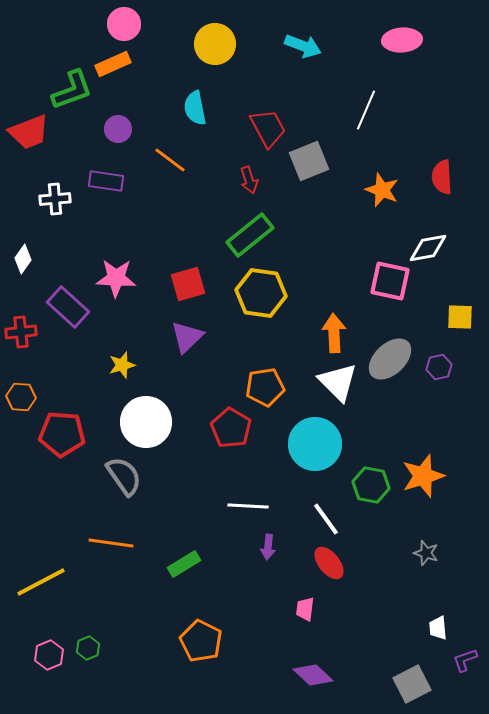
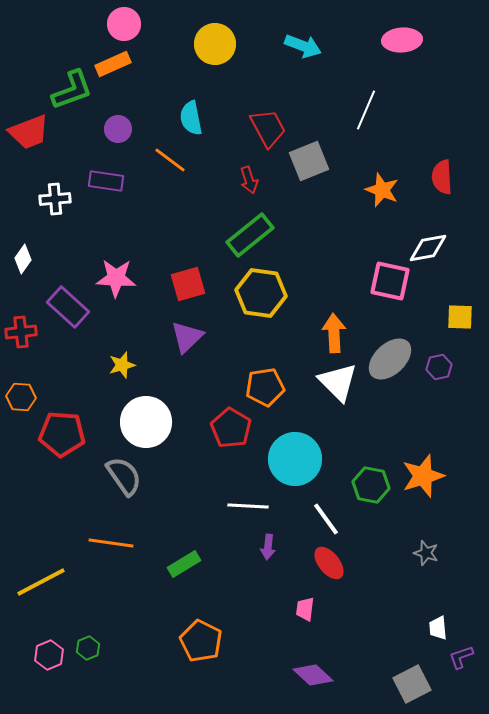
cyan semicircle at (195, 108): moved 4 px left, 10 px down
cyan circle at (315, 444): moved 20 px left, 15 px down
purple L-shape at (465, 660): moved 4 px left, 3 px up
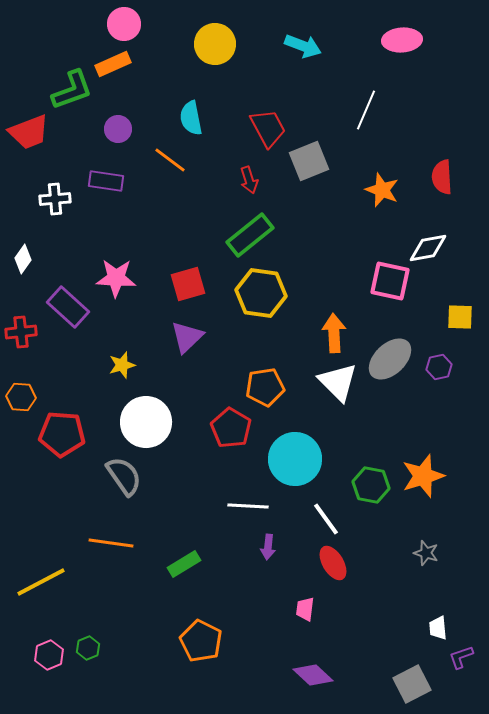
red ellipse at (329, 563): moved 4 px right; rotated 8 degrees clockwise
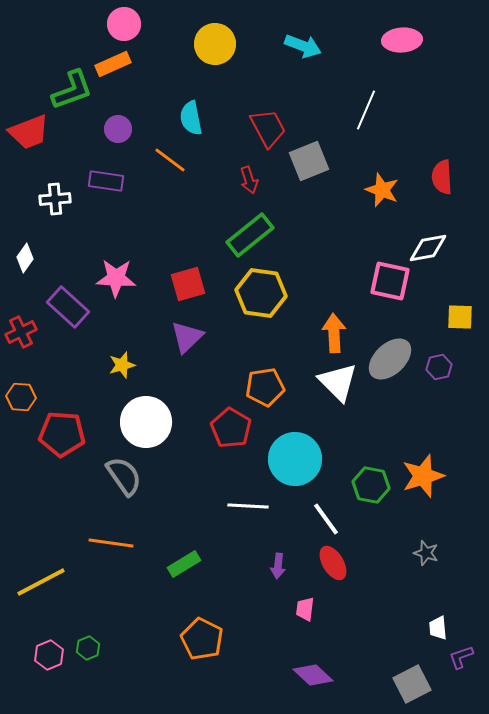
white diamond at (23, 259): moved 2 px right, 1 px up
red cross at (21, 332): rotated 20 degrees counterclockwise
purple arrow at (268, 547): moved 10 px right, 19 px down
orange pentagon at (201, 641): moved 1 px right, 2 px up
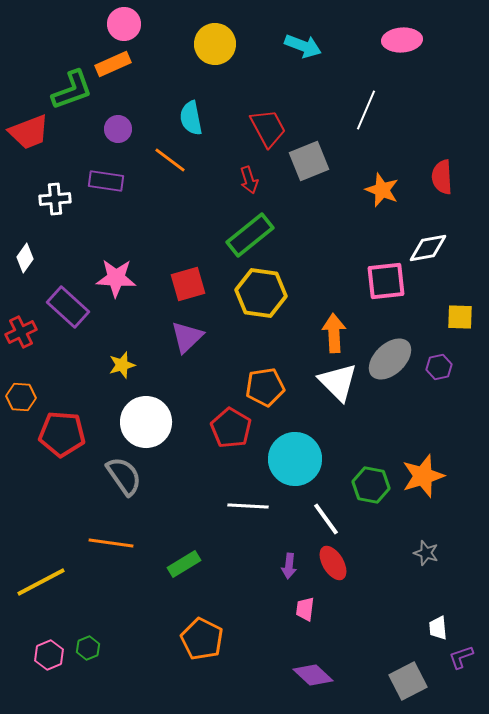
pink square at (390, 281): moved 4 px left; rotated 18 degrees counterclockwise
purple arrow at (278, 566): moved 11 px right
gray square at (412, 684): moved 4 px left, 3 px up
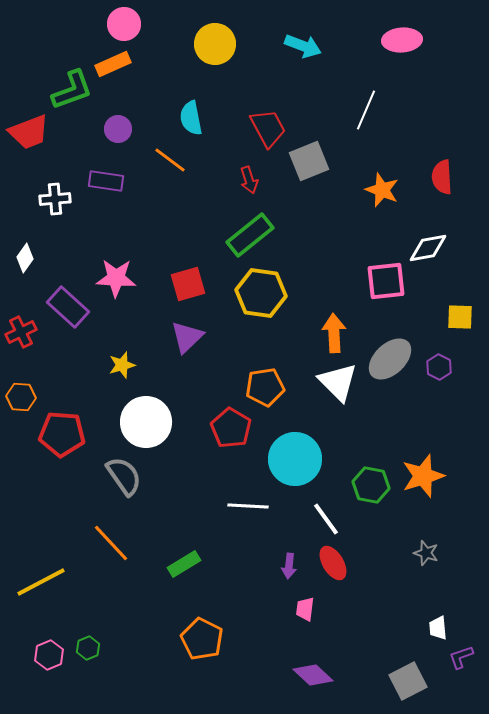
purple hexagon at (439, 367): rotated 20 degrees counterclockwise
orange line at (111, 543): rotated 39 degrees clockwise
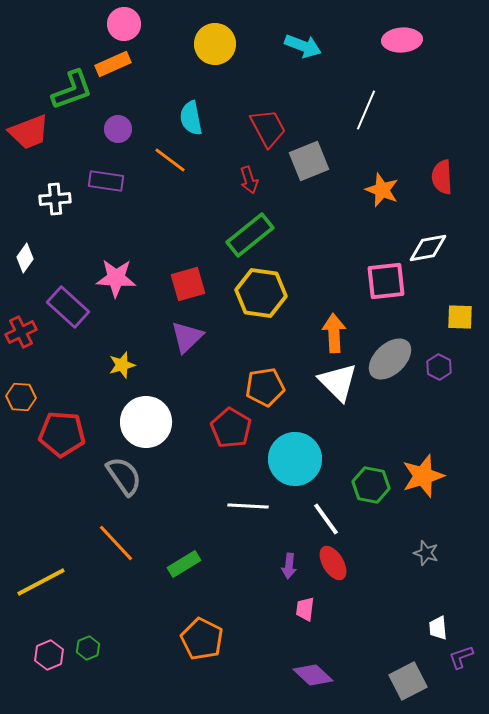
orange line at (111, 543): moved 5 px right
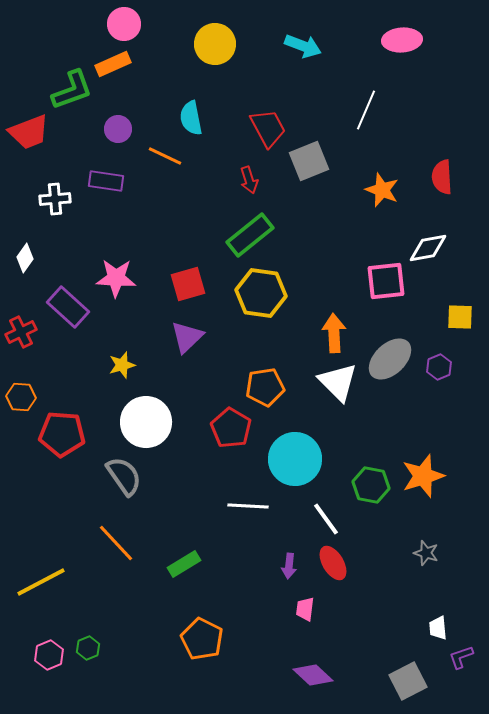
orange line at (170, 160): moved 5 px left, 4 px up; rotated 12 degrees counterclockwise
purple hexagon at (439, 367): rotated 10 degrees clockwise
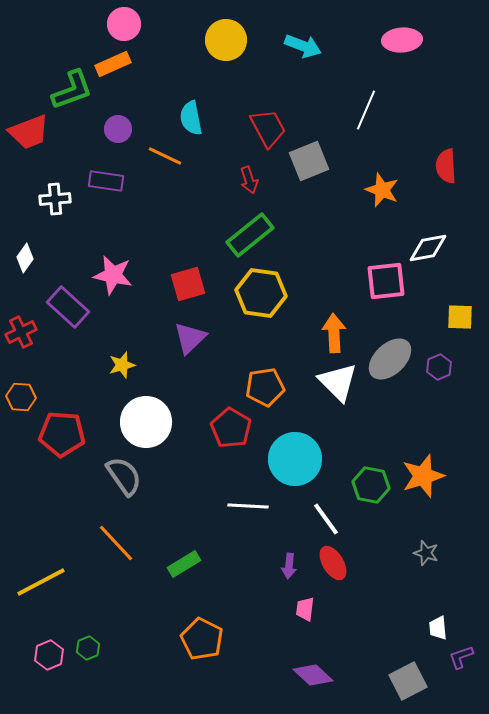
yellow circle at (215, 44): moved 11 px right, 4 px up
red semicircle at (442, 177): moved 4 px right, 11 px up
pink star at (116, 278): moved 3 px left, 3 px up; rotated 9 degrees clockwise
purple triangle at (187, 337): moved 3 px right, 1 px down
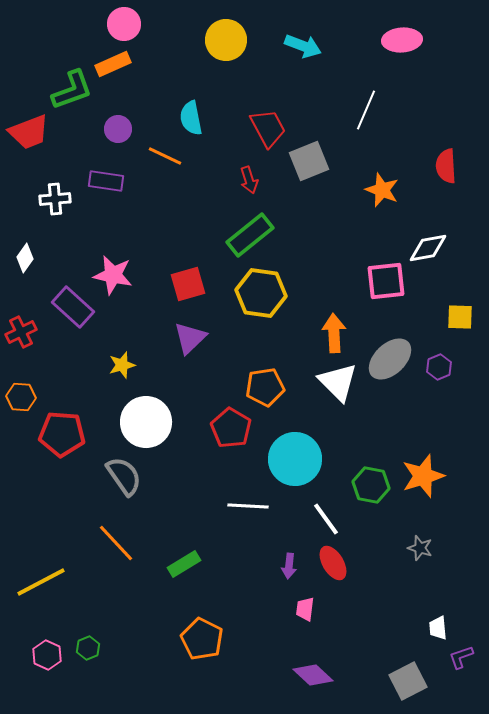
purple rectangle at (68, 307): moved 5 px right
gray star at (426, 553): moved 6 px left, 5 px up
pink hexagon at (49, 655): moved 2 px left; rotated 12 degrees counterclockwise
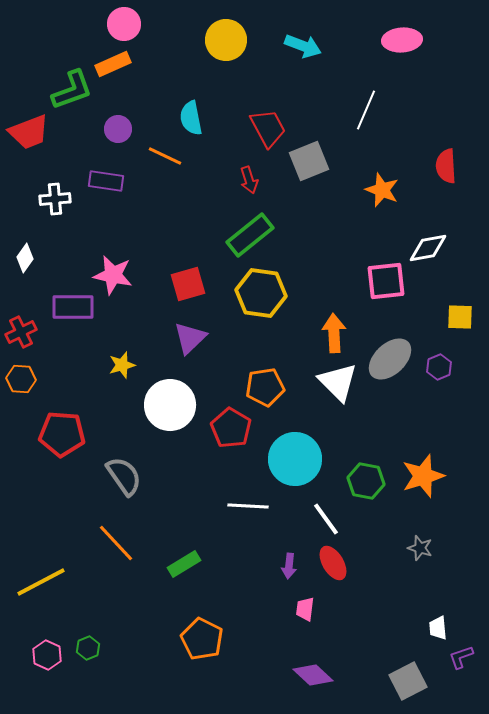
purple rectangle at (73, 307): rotated 42 degrees counterclockwise
orange hexagon at (21, 397): moved 18 px up
white circle at (146, 422): moved 24 px right, 17 px up
green hexagon at (371, 485): moved 5 px left, 4 px up
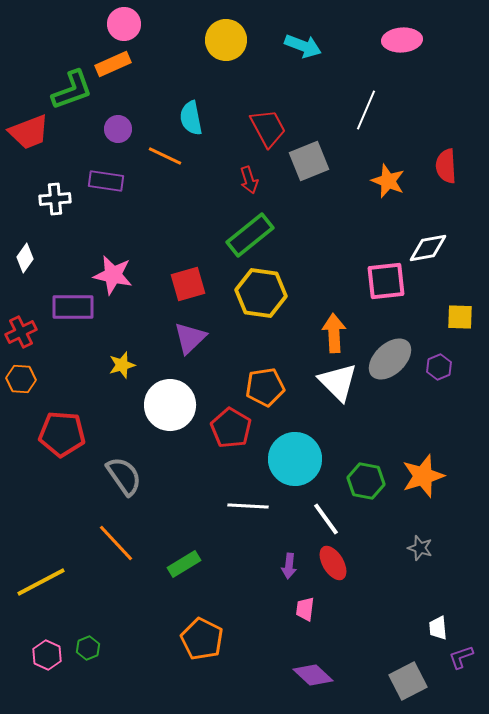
orange star at (382, 190): moved 6 px right, 9 px up
